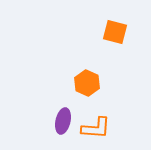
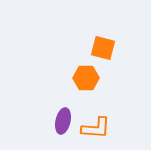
orange square: moved 12 px left, 16 px down
orange hexagon: moved 1 px left, 5 px up; rotated 25 degrees counterclockwise
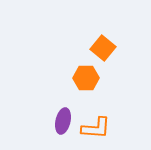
orange square: rotated 25 degrees clockwise
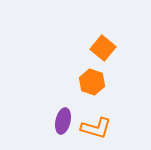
orange hexagon: moved 6 px right, 4 px down; rotated 20 degrees clockwise
orange L-shape: rotated 12 degrees clockwise
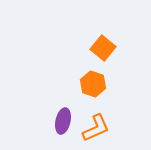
orange hexagon: moved 1 px right, 2 px down
orange L-shape: rotated 40 degrees counterclockwise
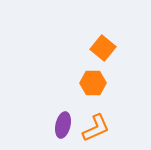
orange hexagon: moved 1 px up; rotated 20 degrees counterclockwise
purple ellipse: moved 4 px down
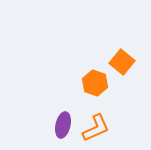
orange square: moved 19 px right, 14 px down
orange hexagon: moved 2 px right; rotated 20 degrees clockwise
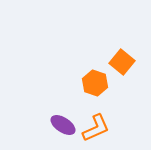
purple ellipse: rotated 70 degrees counterclockwise
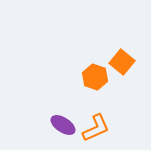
orange hexagon: moved 6 px up
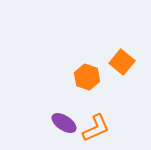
orange hexagon: moved 8 px left
purple ellipse: moved 1 px right, 2 px up
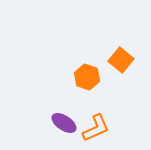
orange square: moved 1 px left, 2 px up
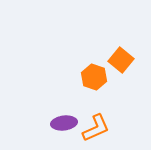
orange hexagon: moved 7 px right
purple ellipse: rotated 40 degrees counterclockwise
